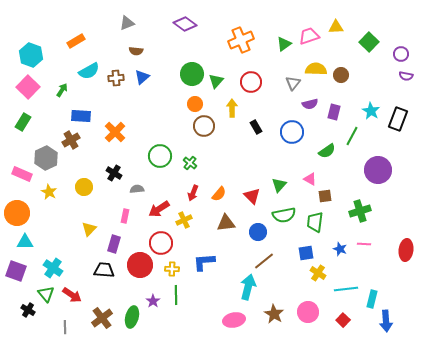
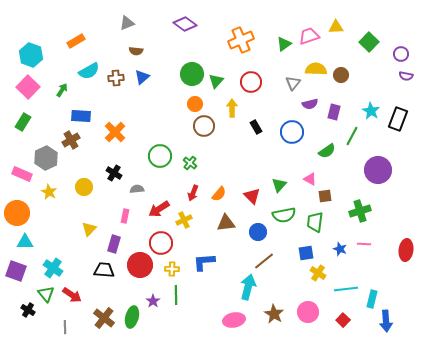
brown cross at (102, 318): moved 2 px right; rotated 15 degrees counterclockwise
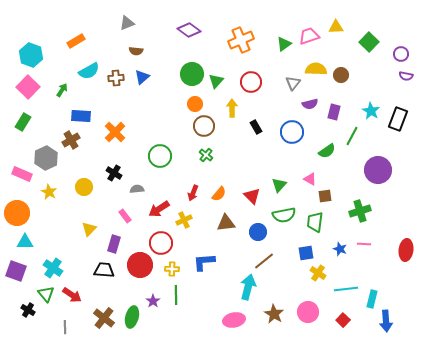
purple diamond at (185, 24): moved 4 px right, 6 px down
green cross at (190, 163): moved 16 px right, 8 px up
pink rectangle at (125, 216): rotated 48 degrees counterclockwise
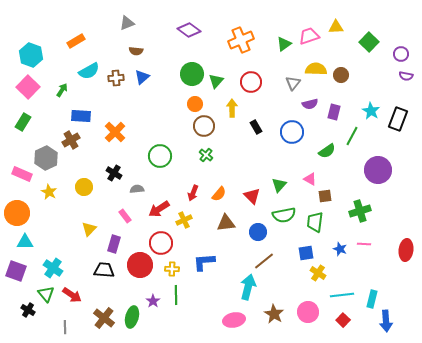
cyan line at (346, 289): moved 4 px left, 6 px down
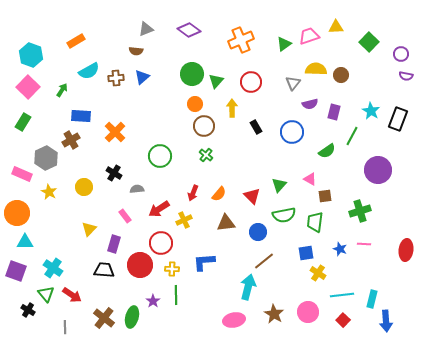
gray triangle at (127, 23): moved 19 px right, 6 px down
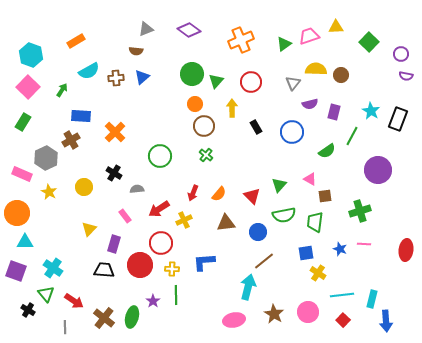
red arrow at (72, 295): moved 2 px right, 6 px down
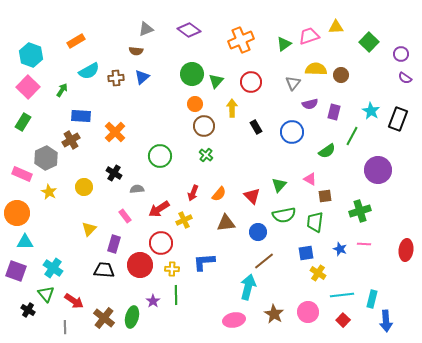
purple semicircle at (406, 76): moved 1 px left, 2 px down; rotated 24 degrees clockwise
